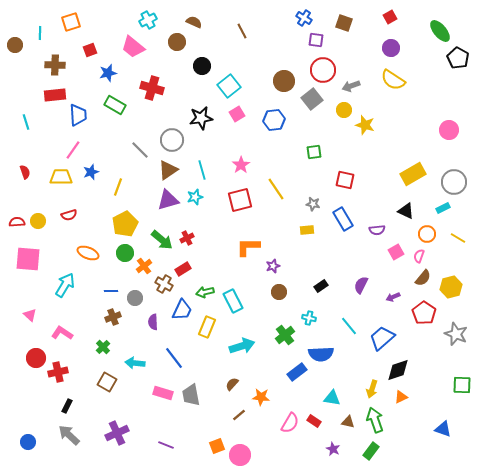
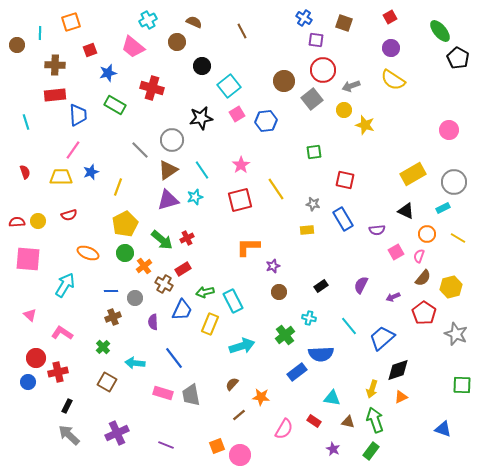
brown circle at (15, 45): moved 2 px right
blue hexagon at (274, 120): moved 8 px left, 1 px down
cyan line at (202, 170): rotated 18 degrees counterclockwise
yellow rectangle at (207, 327): moved 3 px right, 3 px up
pink semicircle at (290, 423): moved 6 px left, 6 px down
blue circle at (28, 442): moved 60 px up
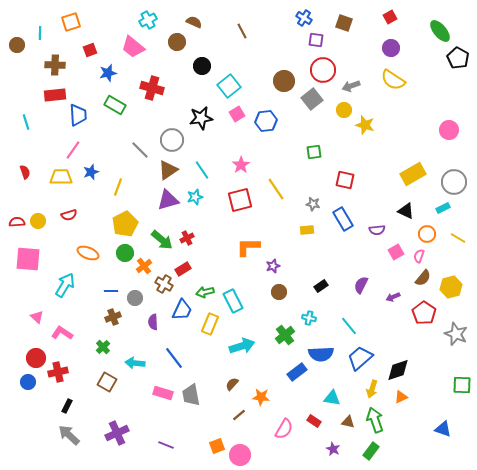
pink triangle at (30, 315): moved 7 px right, 2 px down
blue trapezoid at (382, 338): moved 22 px left, 20 px down
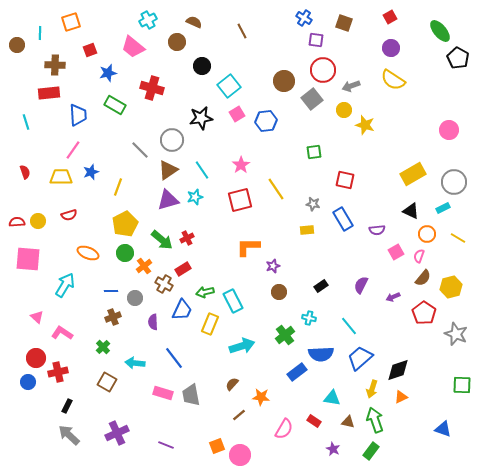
red rectangle at (55, 95): moved 6 px left, 2 px up
black triangle at (406, 211): moved 5 px right
